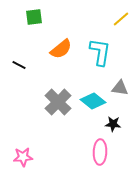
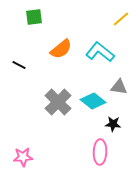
cyan L-shape: rotated 60 degrees counterclockwise
gray triangle: moved 1 px left, 1 px up
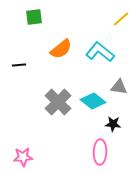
black line: rotated 32 degrees counterclockwise
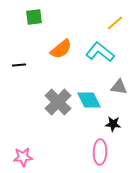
yellow line: moved 6 px left, 4 px down
cyan diamond: moved 4 px left, 1 px up; rotated 25 degrees clockwise
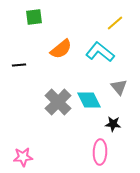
gray triangle: rotated 42 degrees clockwise
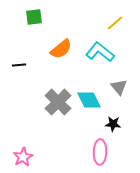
pink star: rotated 24 degrees counterclockwise
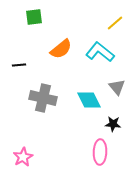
gray triangle: moved 2 px left
gray cross: moved 15 px left, 4 px up; rotated 32 degrees counterclockwise
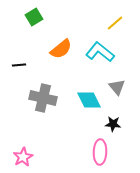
green square: rotated 24 degrees counterclockwise
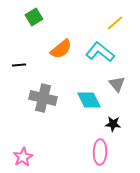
gray triangle: moved 3 px up
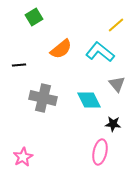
yellow line: moved 1 px right, 2 px down
pink ellipse: rotated 10 degrees clockwise
